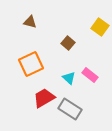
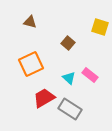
yellow square: rotated 18 degrees counterclockwise
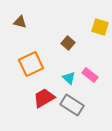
brown triangle: moved 10 px left
gray rectangle: moved 2 px right, 4 px up
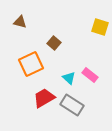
brown square: moved 14 px left
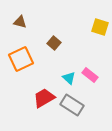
orange square: moved 10 px left, 5 px up
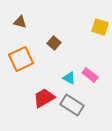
cyan triangle: rotated 16 degrees counterclockwise
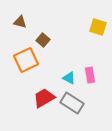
yellow square: moved 2 px left
brown square: moved 11 px left, 3 px up
orange square: moved 5 px right, 1 px down
pink rectangle: rotated 42 degrees clockwise
gray rectangle: moved 2 px up
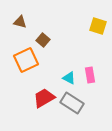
yellow square: moved 1 px up
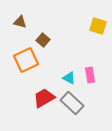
gray rectangle: rotated 10 degrees clockwise
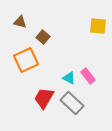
yellow square: rotated 12 degrees counterclockwise
brown square: moved 3 px up
pink rectangle: moved 2 px left, 1 px down; rotated 28 degrees counterclockwise
red trapezoid: rotated 30 degrees counterclockwise
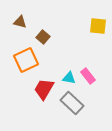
cyan triangle: rotated 16 degrees counterclockwise
red trapezoid: moved 9 px up
